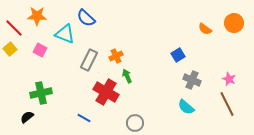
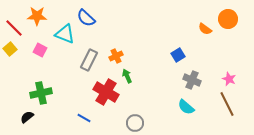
orange circle: moved 6 px left, 4 px up
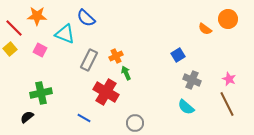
green arrow: moved 1 px left, 3 px up
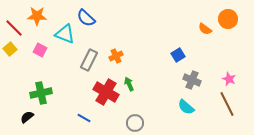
green arrow: moved 3 px right, 11 px down
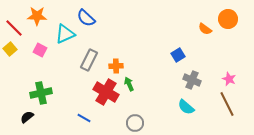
cyan triangle: rotated 45 degrees counterclockwise
orange cross: moved 10 px down; rotated 24 degrees clockwise
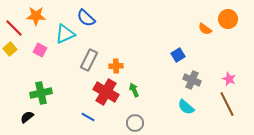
orange star: moved 1 px left
green arrow: moved 5 px right, 6 px down
blue line: moved 4 px right, 1 px up
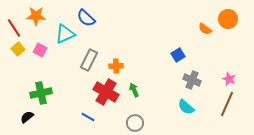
red line: rotated 12 degrees clockwise
yellow square: moved 8 px right
brown line: rotated 50 degrees clockwise
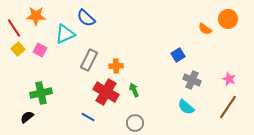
brown line: moved 1 px right, 3 px down; rotated 10 degrees clockwise
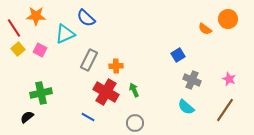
brown line: moved 3 px left, 3 px down
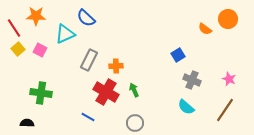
green cross: rotated 20 degrees clockwise
black semicircle: moved 6 px down; rotated 40 degrees clockwise
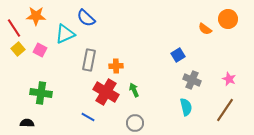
gray rectangle: rotated 15 degrees counterclockwise
cyan semicircle: rotated 144 degrees counterclockwise
